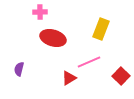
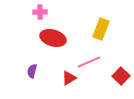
purple semicircle: moved 13 px right, 2 px down
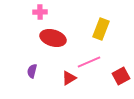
red square: rotated 18 degrees clockwise
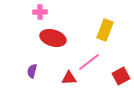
yellow rectangle: moved 4 px right, 1 px down
pink line: rotated 15 degrees counterclockwise
red triangle: rotated 28 degrees clockwise
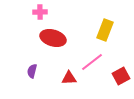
pink line: moved 3 px right
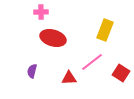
pink cross: moved 1 px right
red square: moved 3 px up; rotated 30 degrees counterclockwise
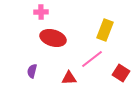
pink line: moved 3 px up
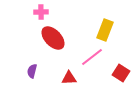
red ellipse: rotated 30 degrees clockwise
pink line: moved 2 px up
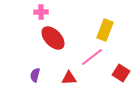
purple semicircle: moved 3 px right, 4 px down
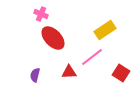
pink cross: moved 2 px down; rotated 24 degrees clockwise
yellow rectangle: rotated 35 degrees clockwise
red triangle: moved 6 px up
